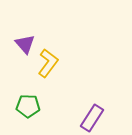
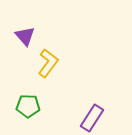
purple triangle: moved 8 px up
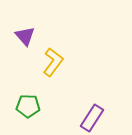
yellow L-shape: moved 5 px right, 1 px up
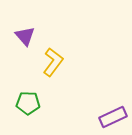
green pentagon: moved 3 px up
purple rectangle: moved 21 px right, 1 px up; rotated 32 degrees clockwise
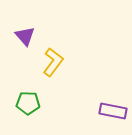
purple rectangle: moved 6 px up; rotated 36 degrees clockwise
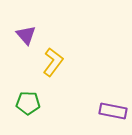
purple triangle: moved 1 px right, 1 px up
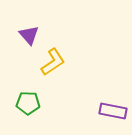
purple triangle: moved 3 px right
yellow L-shape: rotated 20 degrees clockwise
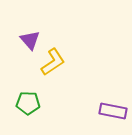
purple triangle: moved 1 px right, 5 px down
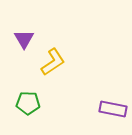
purple triangle: moved 6 px left, 1 px up; rotated 10 degrees clockwise
purple rectangle: moved 2 px up
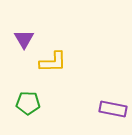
yellow L-shape: rotated 32 degrees clockwise
